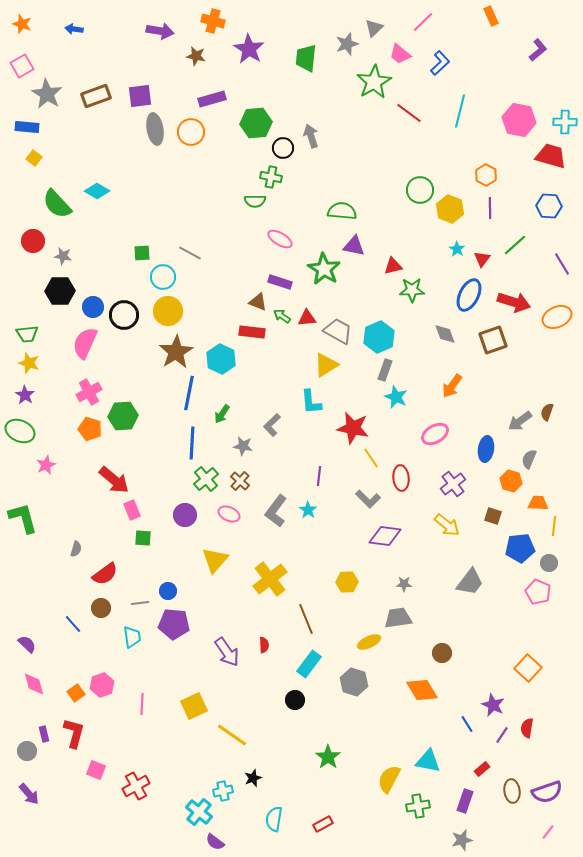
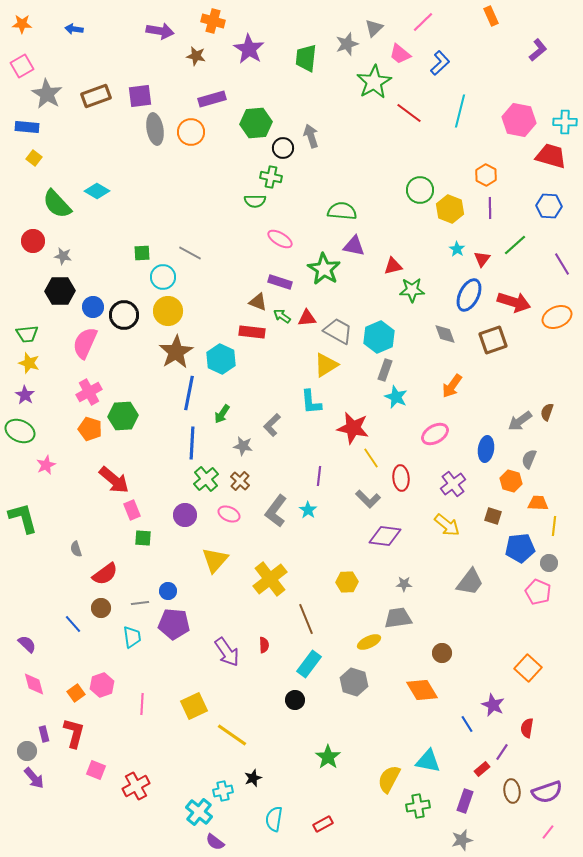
orange star at (22, 24): rotated 18 degrees counterclockwise
gray semicircle at (76, 549): rotated 147 degrees clockwise
purple line at (502, 735): moved 17 px down
purple arrow at (29, 794): moved 5 px right, 16 px up
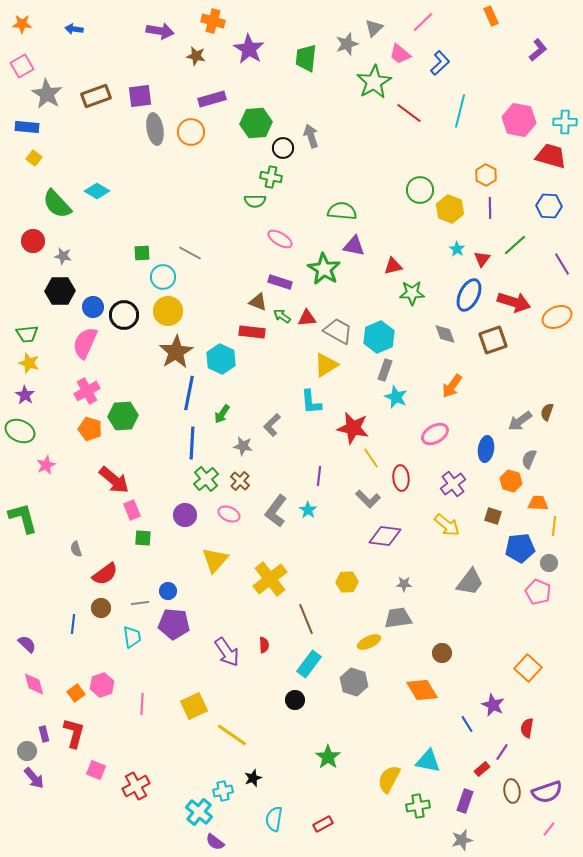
green star at (412, 290): moved 3 px down
pink cross at (89, 392): moved 2 px left, 1 px up
blue line at (73, 624): rotated 48 degrees clockwise
pink line at (548, 832): moved 1 px right, 3 px up
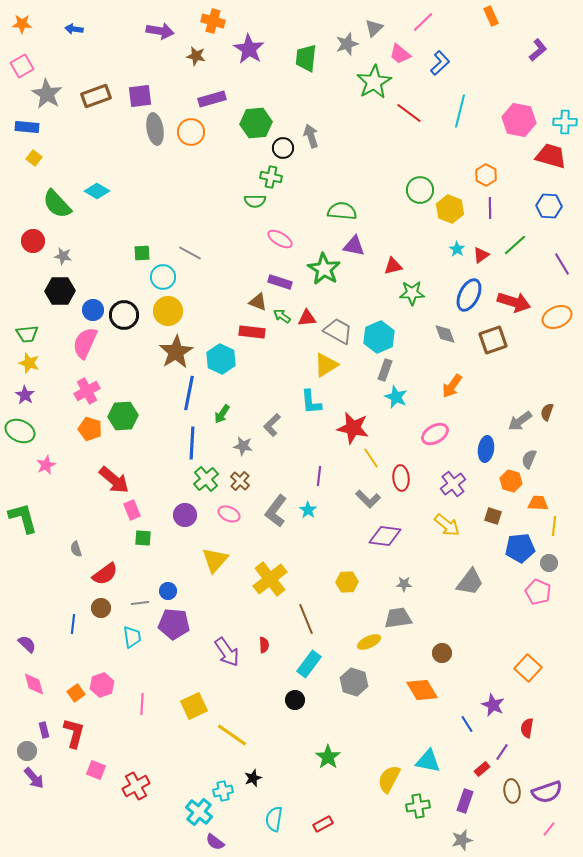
red triangle at (482, 259): moved 1 px left, 4 px up; rotated 18 degrees clockwise
blue circle at (93, 307): moved 3 px down
purple rectangle at (44, 734): moved 4 px up
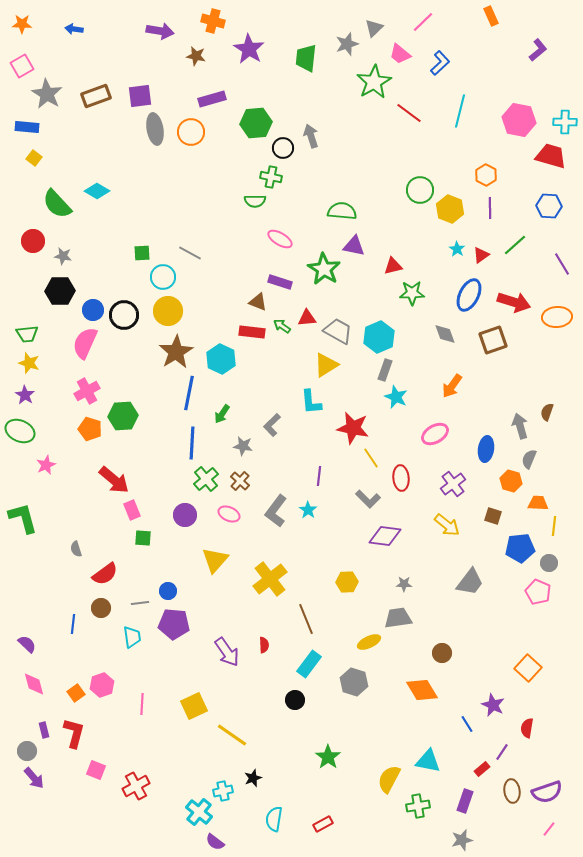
green arrow at (282, 316): moved 10 px down
orange ellipse at (557, 317): rotated 20 degrees clockwise
gray arrow at (520, 421): moved 5 px down; rotated 110 degrees clockwise
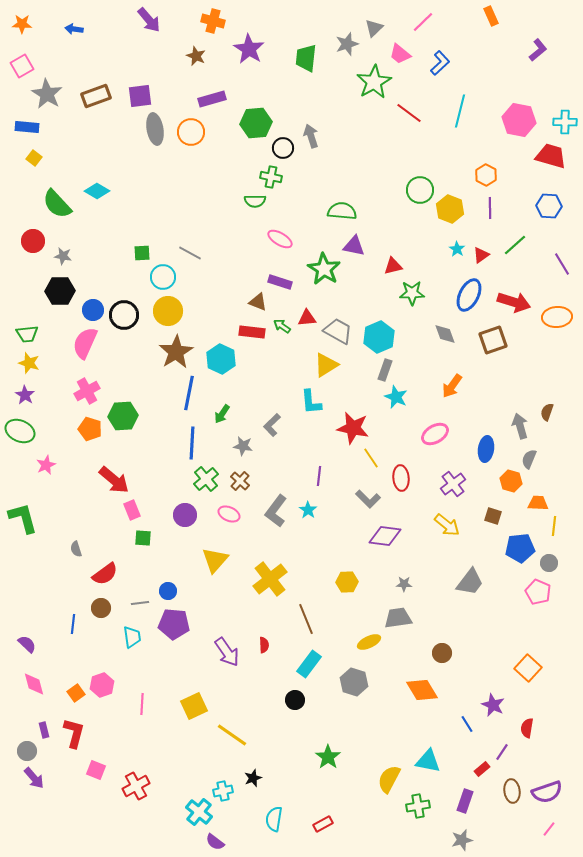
purple arrow at (160, 31): moved 11 px left, 11 px up; rotated 40 degrees clockwise
brown star at (196, 56): rotated 12 degrees clockwise
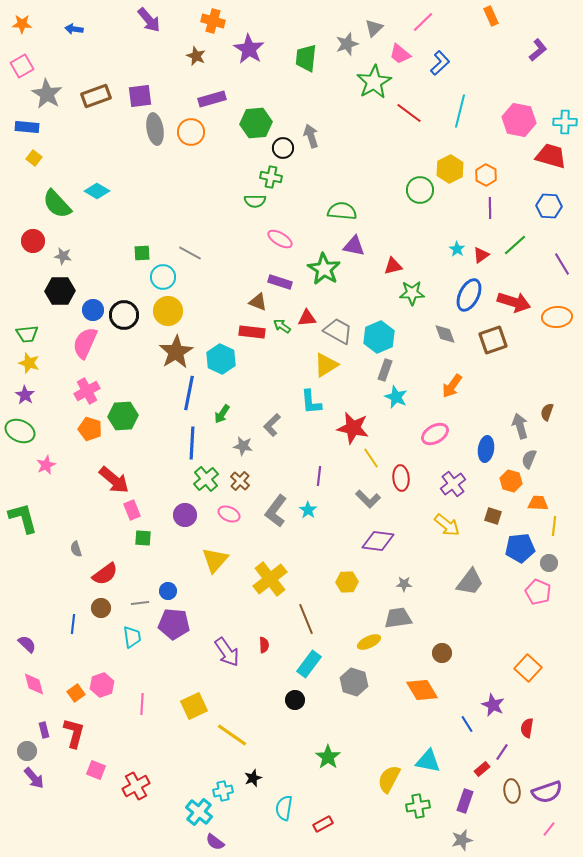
yellow hexagon at (450, 209): moved 40 px up; rotated 12 degrees clockwise
purple diamond at (385, 536): moved 7 px left, 5 px down
cyan semicircle at (274, 819): moved 10 px right, 11 px up
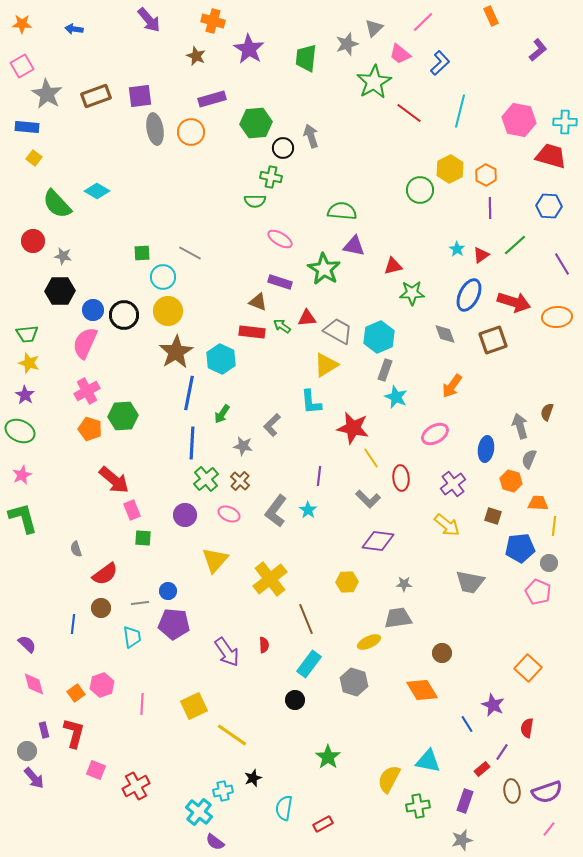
pink star at (46, 465): moved 24 px left, 10 px down
gray trapezoid at (470, 582): rotated 64 degrees clockwise
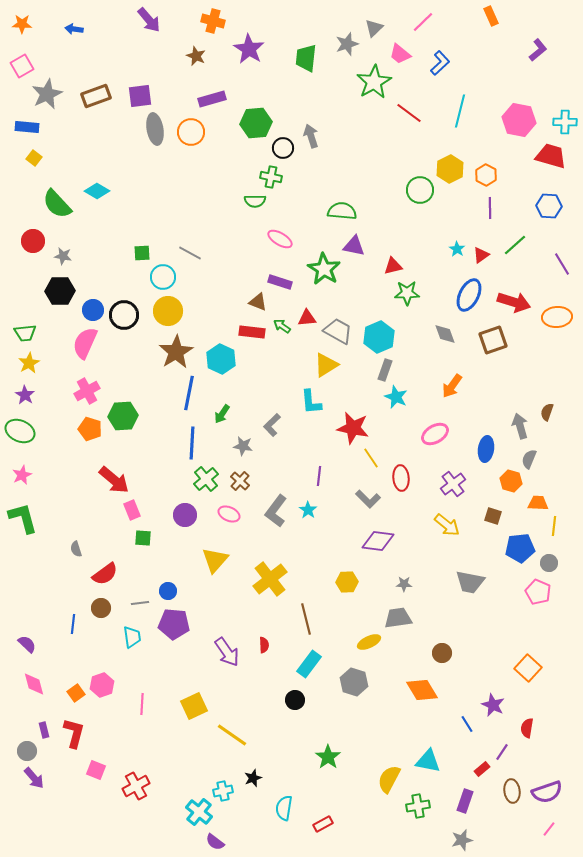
gray star at (47, 94): rotated 16 degrees clockwise
green star at (412, 293): moved 5 px left
green trapezoid at (27, 334): moved 2 px left, 1 px up
yellow star at (29, 363): rotated 25 degrees clockwise
brown line at (306, 619): rotated 8 degrees clockwise
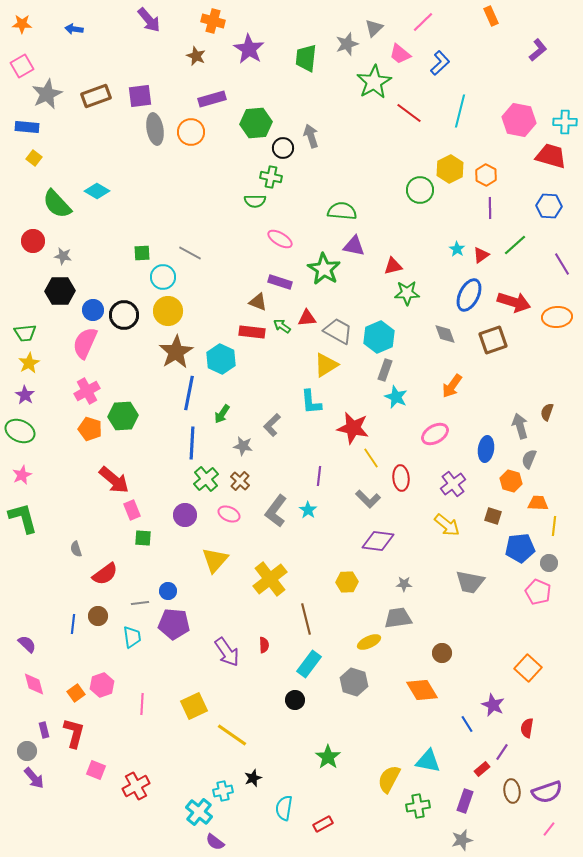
brown circle at (101, 608): moved 3 px left, 8 px down
